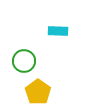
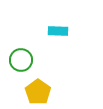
green circle: moved 3 px left, 1 px up
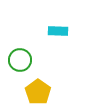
green circle: moved 1 px left
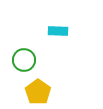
green circle: moved 4 px right
